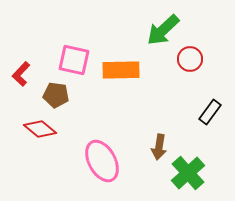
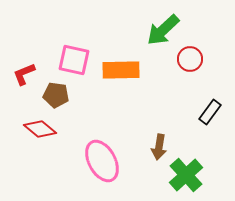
red L-shape: moved 3 px right; rotated 25 degrees clockwise
green cross: moved 2 px left, 2 px down
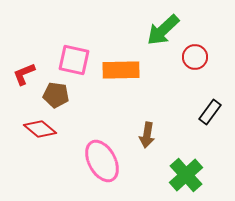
red circle: moved 5 px right, 2 px up
brown arrow: moved 12 px left, 12 px up
